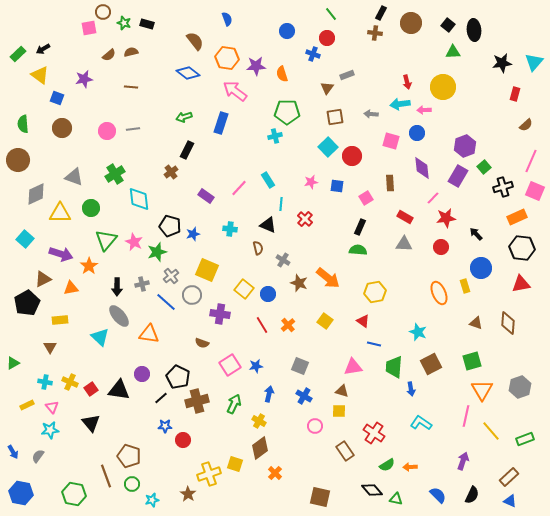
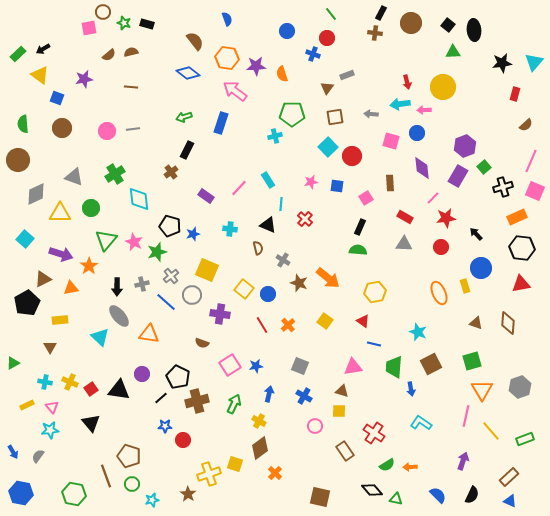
green pentagon at (287, 112): moved 5 px right, 2 px down
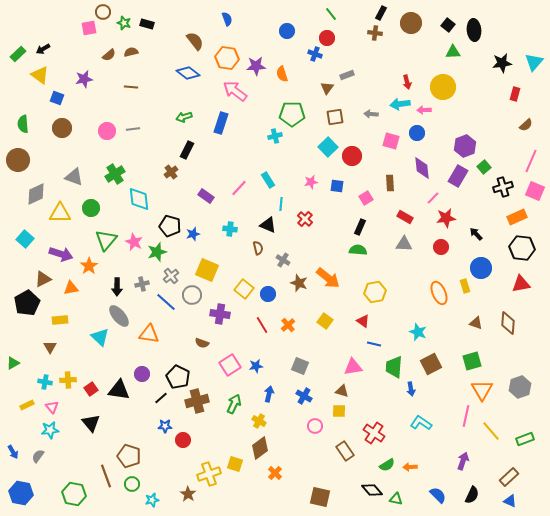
blue cross at (313, 54): moved 2 px right
yellow cross at (70, 382): moved 2 px left, 2 px up; rotated 28 degrees counterclockwise
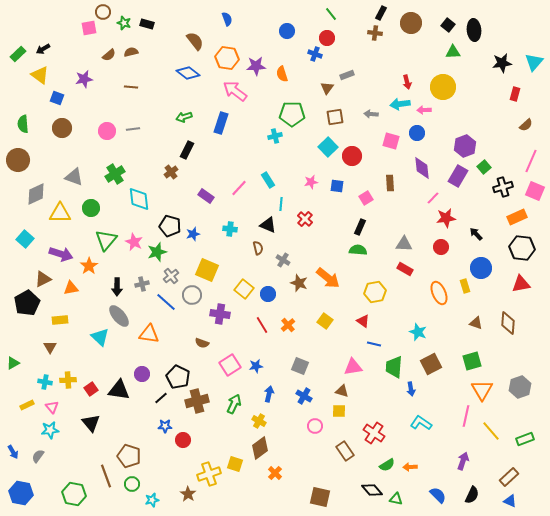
red rectangle at (405, 217): moved 52 px down
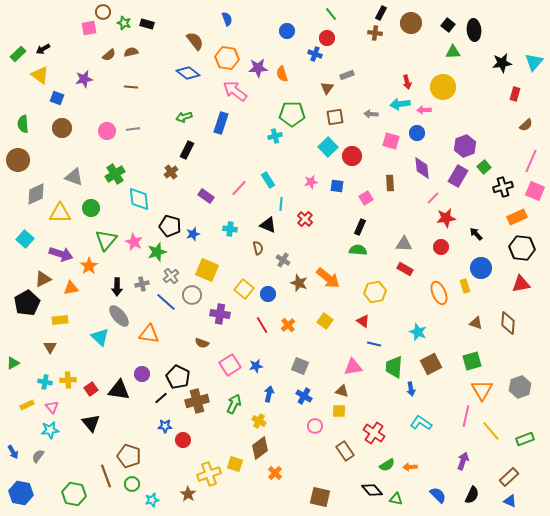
purple star at (256, 66): moved 2 px right, 2 px down
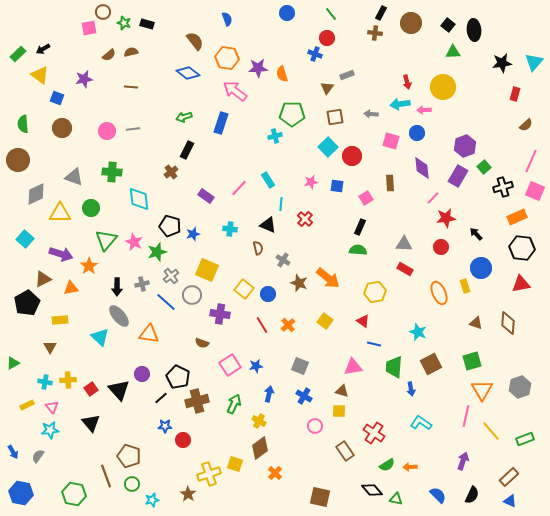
blue circle at (287, 31): moved 18 px up
green cross at (115, 174): moved 3 px left, 2 px up; rotated 36 degrees clockwise
black triangle at (119, 390): rotated 40 degrees clockwise
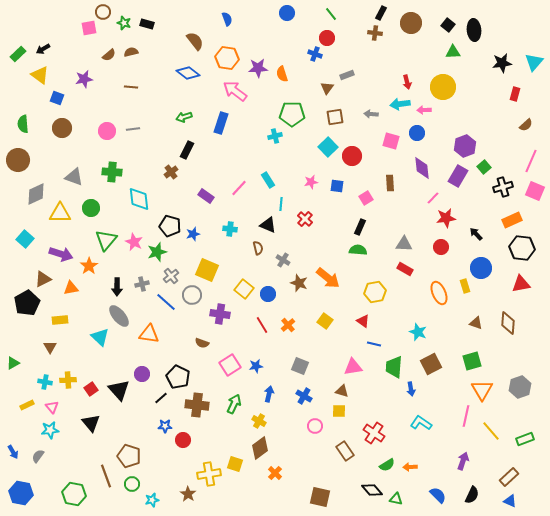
orange rectangle at (517, 217): moved 5 px left, 3 px down
brown cross at (197, 401): moved 4 px down; rotated 20 degrees clockwise
yellow cross at (209, 474): rotated 10 degrees clockwise
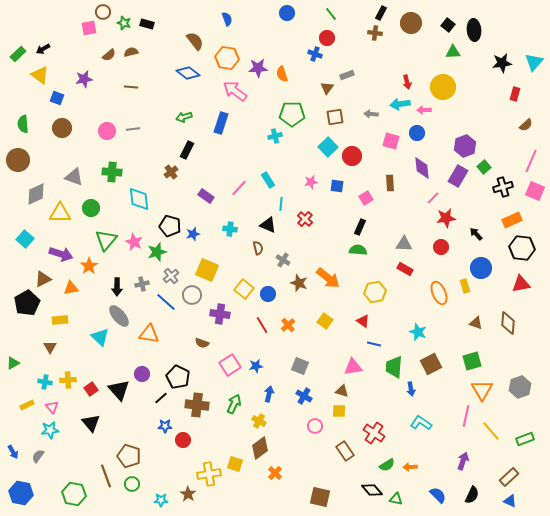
cyan star at (152, 500): moved 9 px right; rotated 16 degrees clockwise
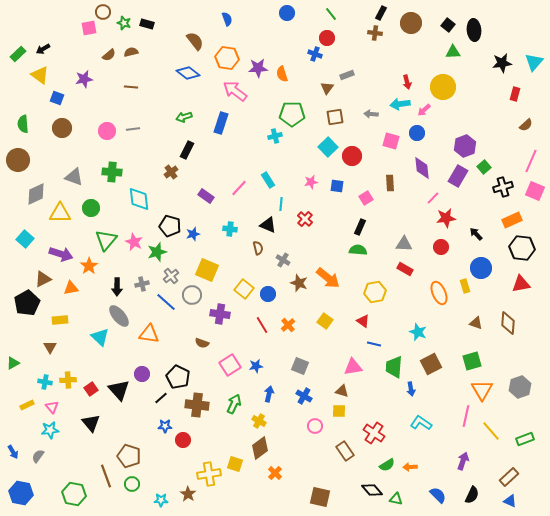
pink arrow at (424, 110): rotated 40 degrees counterclockwise
